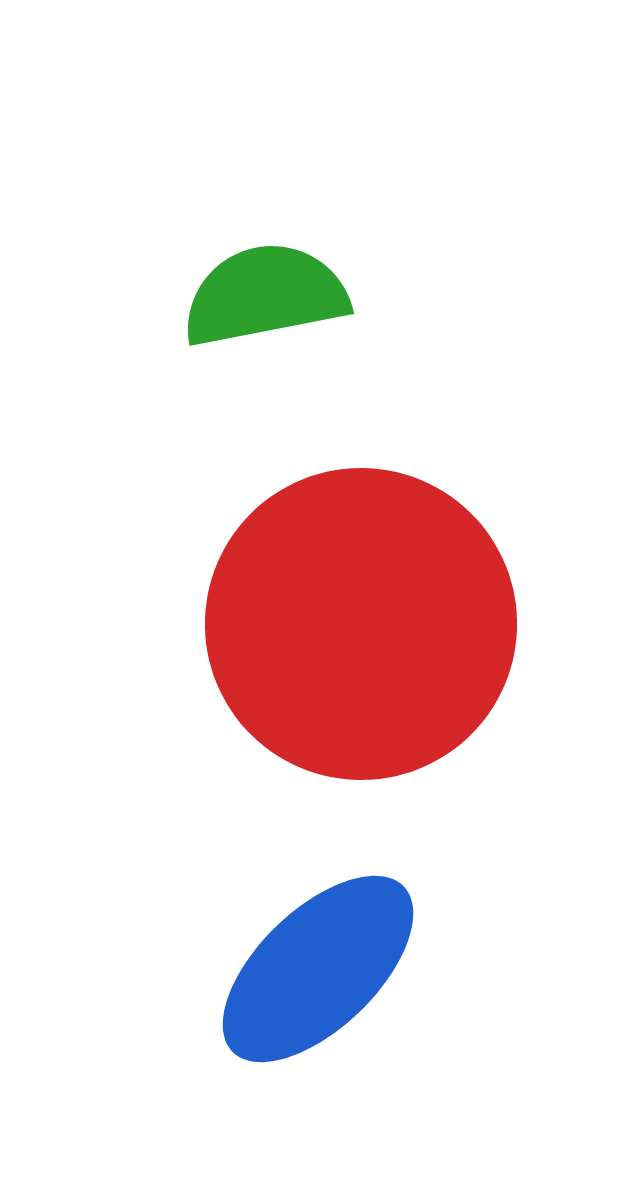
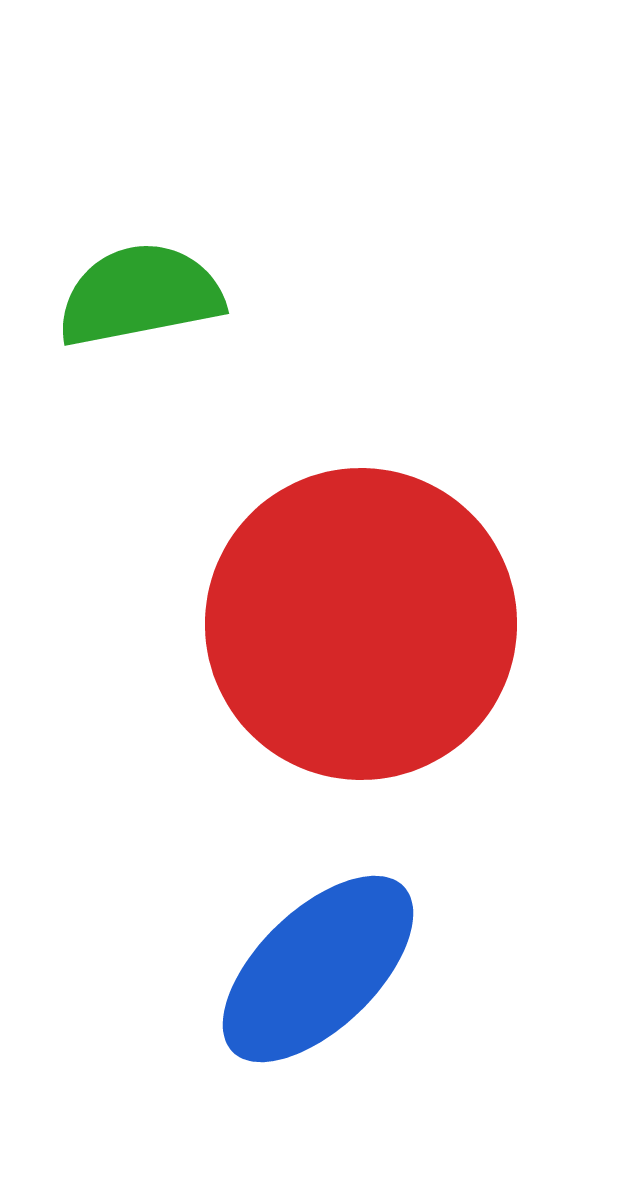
green semicircle: moved 125 px left
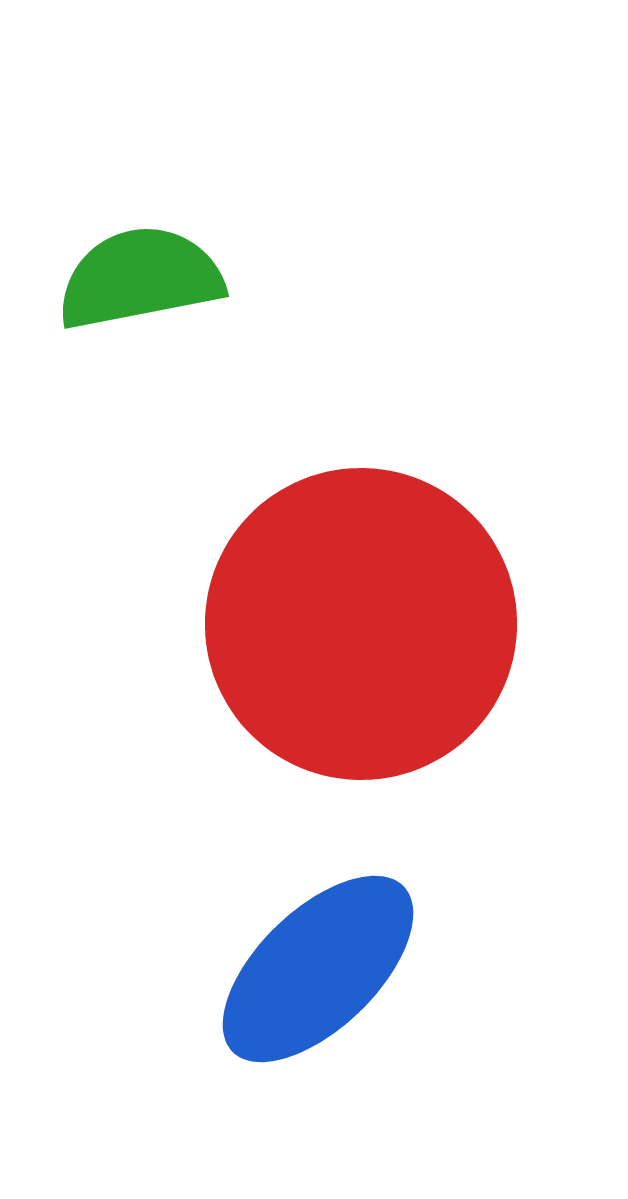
green semicircle: moved 17 px up
